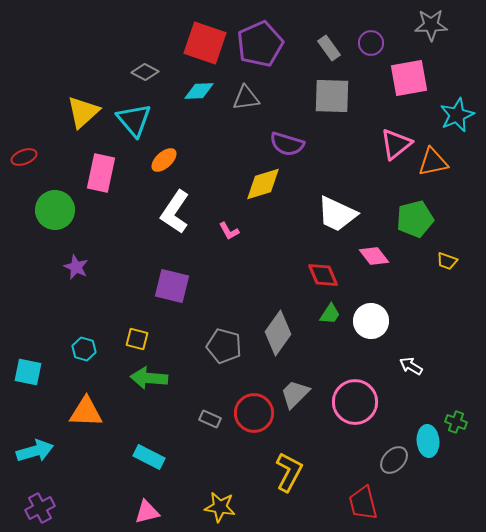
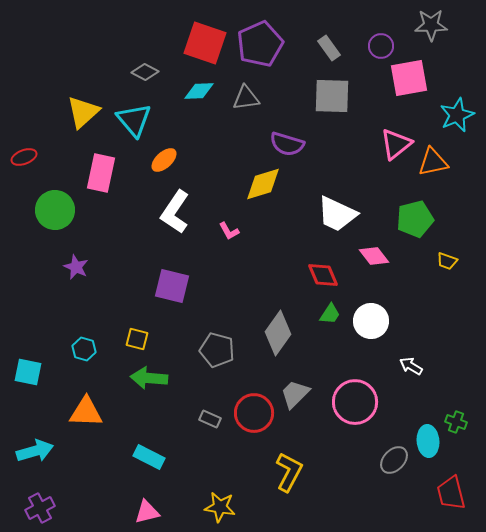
purple circle at (371, 43): moved 10 px right, 3 px down
gray pentagon at (224, 346): moved 7 px left, 4 px down
red trapezoid at (363, 503): moved 88 px right, 10 px up
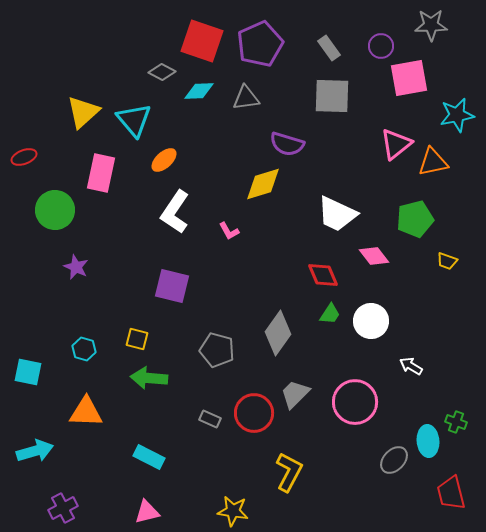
red square at (205, 43): moved 3 px left, 2 px up
gray diamond at (145, 72): moved 17 px right
cyan star at (457, 115): rotated 12 degrees clockwise
yellow star at (220, 507): moved 13 px right, 4 px down
purple cross at (40, 508): moved 23 px right
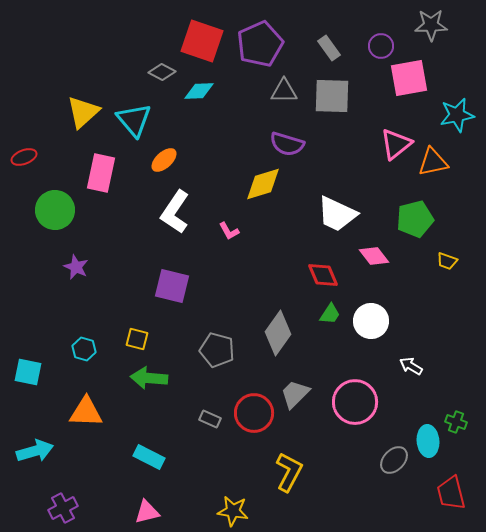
gray triangle at (246, 98): moved 38 px right, 7 px up; rotated 8 degrees clockwise
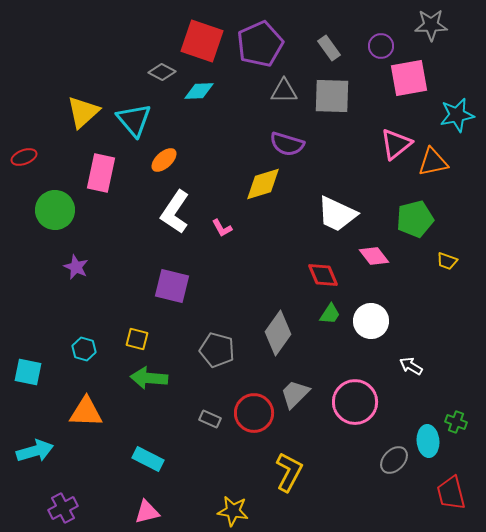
pink L-shape at (229, 231): moved 7 px left, 3 px up
cyan rectangle at (149, 457): moved 1 px left, 2 px down
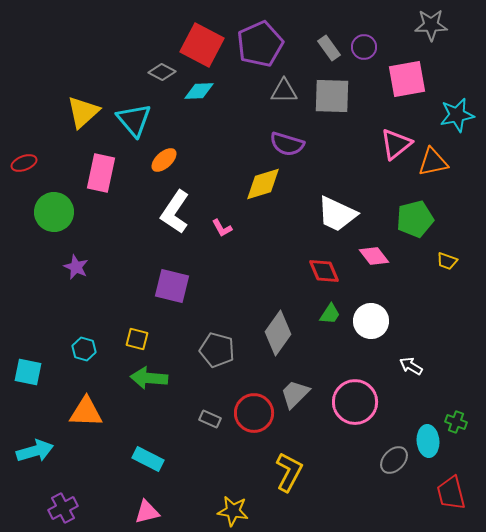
red square at (202, 41): moved 4 px down; rotated 9 degrees clockwise
purple circle at (381, 46): moved 17 px left, 1 px down
pink square at (409, 78): moved 2 px left, 1 px down
red ellipse at (24, 157): moved 6 px down
green circle at (55, 210): moved 1 px left, 2 px down
red diamond at (323, 275): moved 1 px right, 4 px up
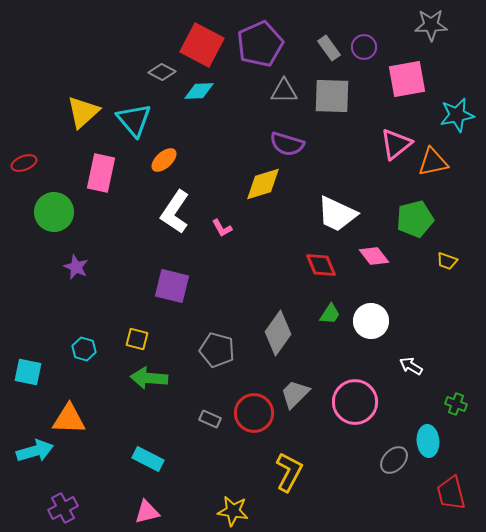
red diamond at (324, 271): moved 3 px left, 6 px up
orange triangle at (86, 412): moved 17 px left, 7 px down
green cross at (456, 422): moved 18 px up
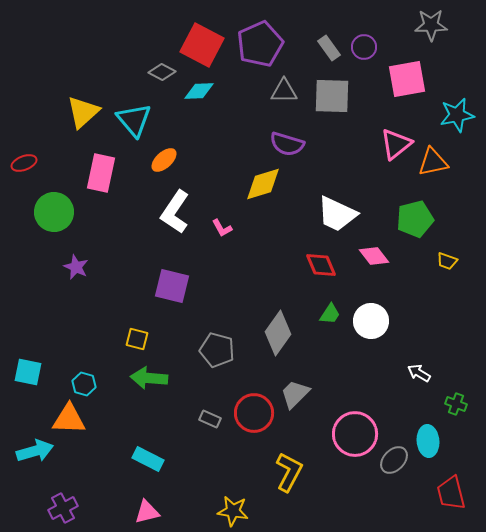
cyan hexagon at (84, 349): moved 35 px down
white arrow at (411, 366): moved 8 px right, 7 px down
pink circle at (355, 402): moved 32 px down
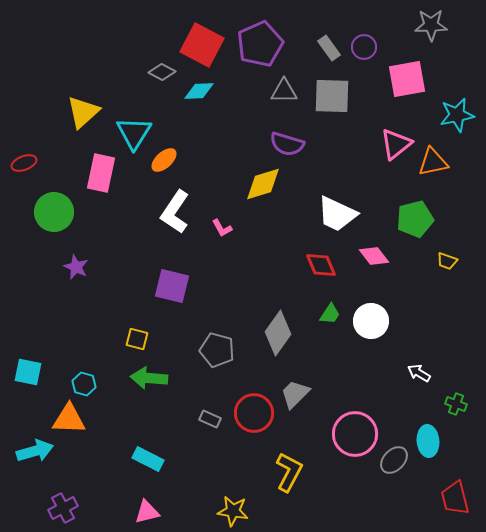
cyan triangle at (134, 120): moved 13 px down; rotated 12 degrees clockwise
red trapezoid at (451, 493): moved 4 px right, 5 px down
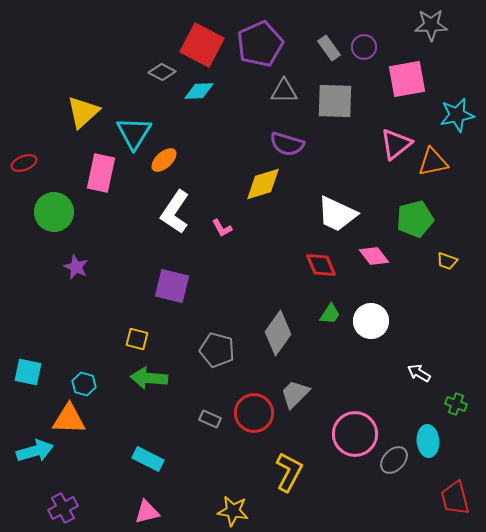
gray square at (332, 96): moved 3 px right, 5 px down
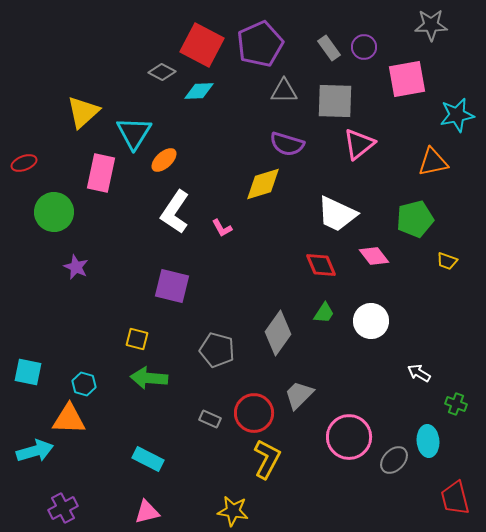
pink triangle at (396, 144): moved 37 px left
green trapezoid at (330, 314): moved 6 px left, 1 px up
gray trapezoid at (295, 394): moved 4 px right, 1 px down
pink circle at (355, 434): moved 6 px left, 3 px down
yellow L-shape at (289, 472): moved 22 px left, 13 px up
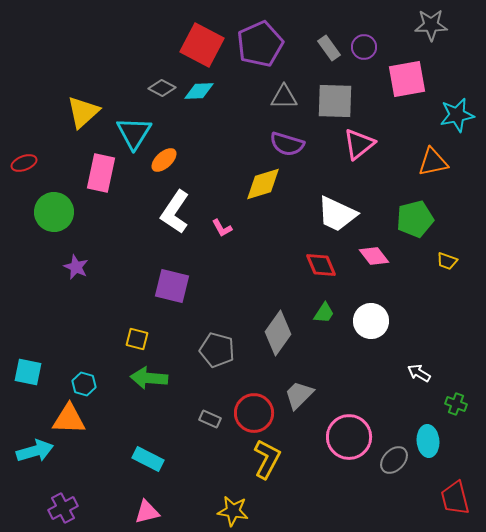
gray diamond at (162, 72): moved 16 px down
gray triangle at (284, 91): moved 6 px down
